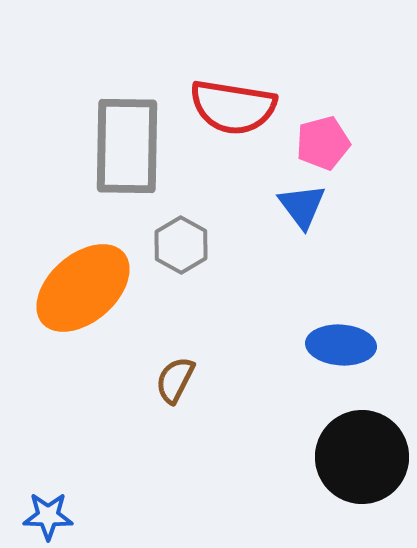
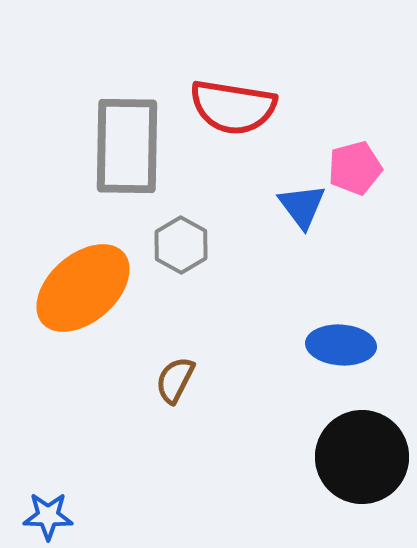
pink pentagon: moved 32 px right, 25 px down
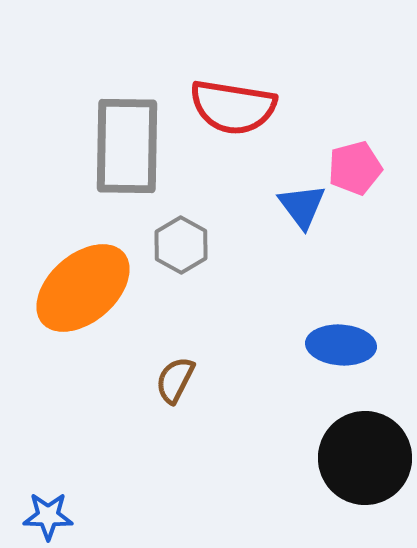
black circle: moved 3 px right, 1 px down
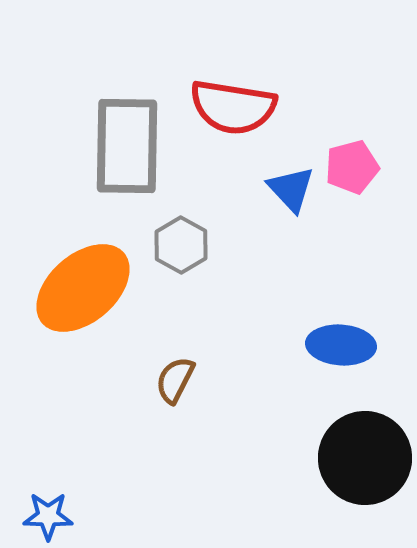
pink pentagon: moved 3 px left, 1 px up
blue triangle: moved 11 px left, 17 px up; rotated 6 degrees counterclockwise
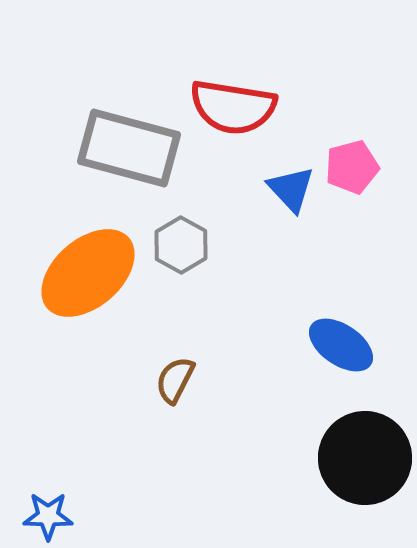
gray rectangle: moved 2 px right, 2 px down; rotated 76 degrees counterclockwise
orange ellipse: moved 5 px right, 15 px up
blue ellipse: rotated 30 degrees clockwise
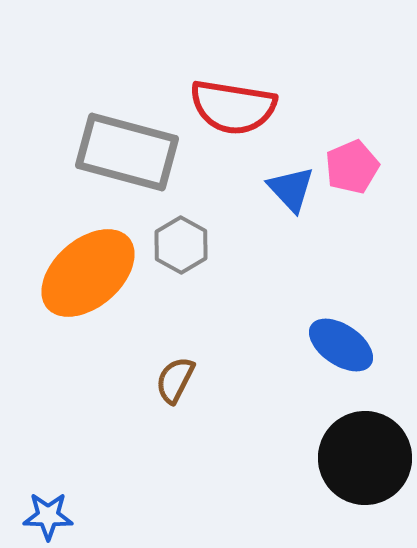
gray rectangle: moved 2 px left, 4 px down
pink pentagon: rotated 8 degrees counterclockwise
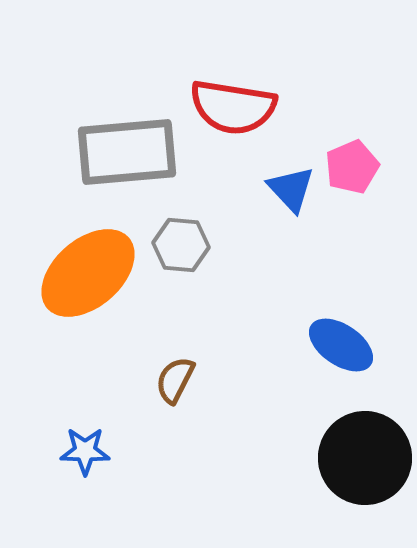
gray rectangle: rotated 20 degrees counterclockwise
gray hexagon: rotated 24 degrees counterclockwise
blue star: moved 37 px right, 65 px up
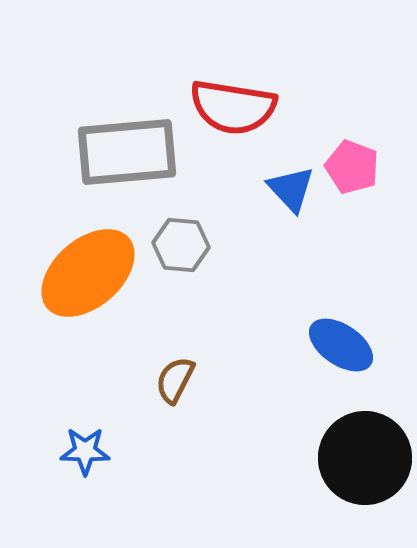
pink pentagon: rotated 28 degrees counterclockwise
